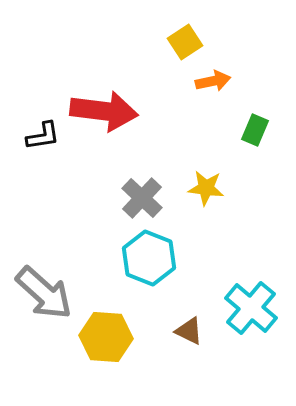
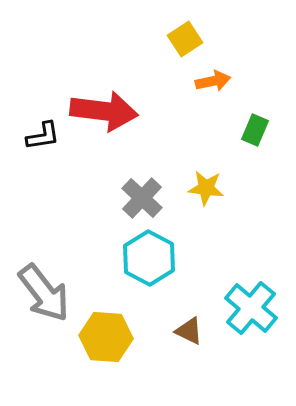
yellow square: moved 3 px up
cyan hexagon: rotated 6 degrees clockwise
gray arrow: rotated 10 degrees clockwise
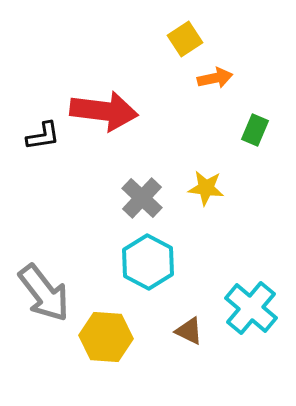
orange arrow: moved 2 px right, 3 px up
cyan hexagon: moved 1 px left, 4 px down
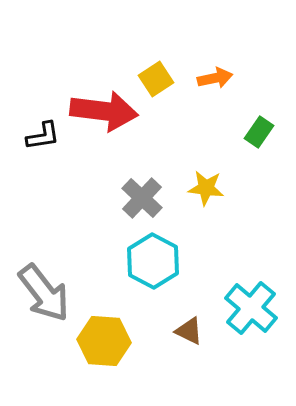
yellow square: moved 29 px left, 40 px down
green rectangle: moved 4 px right, 2 px down; rotated 12 degrees clockwise
cyan hexagon: moved 5 px right, 1 px up
yellow hexagon: moved 2 px left, 4 px down
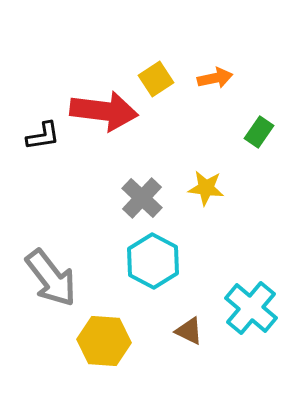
gray arrow: moved 7 px right, 15 px up
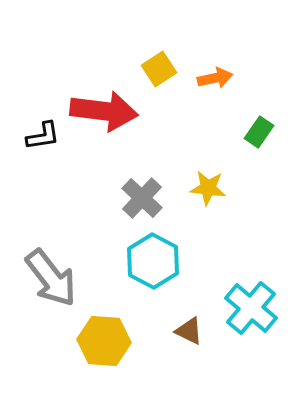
yellow square: moved 3 px right, 10 px up
yellow star: moved 2 px right
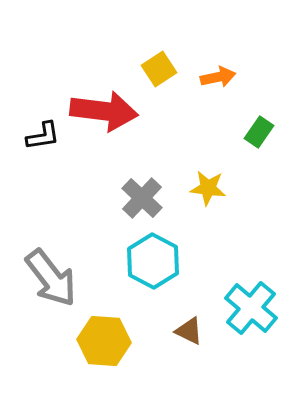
orange arrow: moved 3 px right, 1 px up
